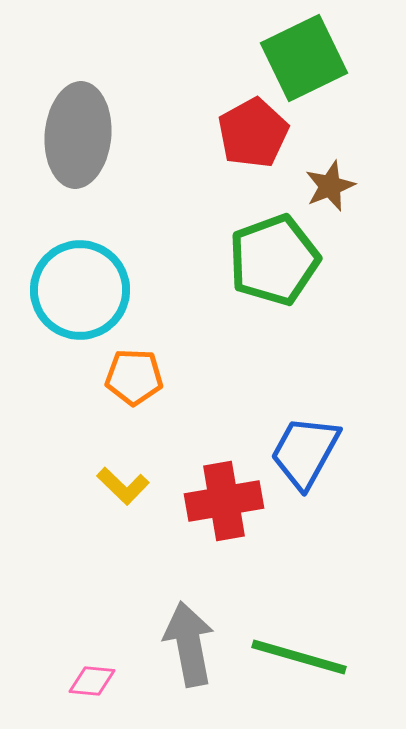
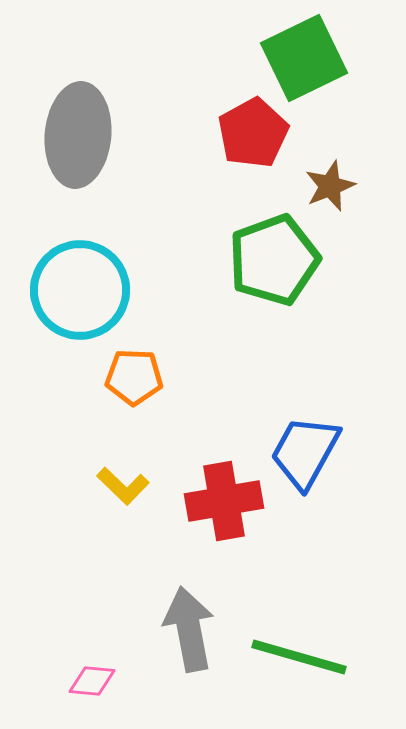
gray arrow: moved 15 px up
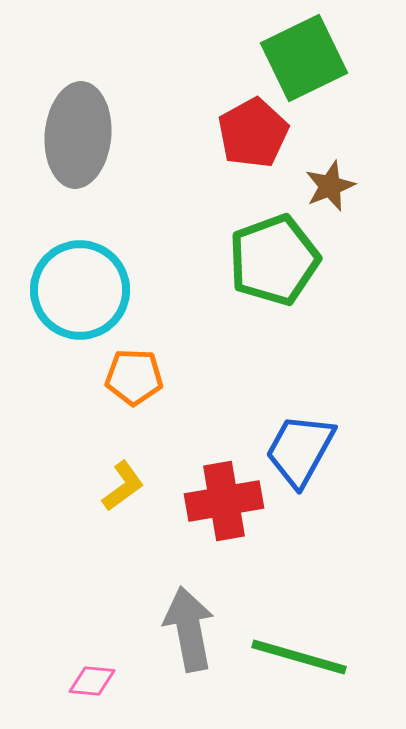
blue trapezoid: moved 5 px left, 2 px up
yellow L-shape: rotated 80 degrees counterclockwise
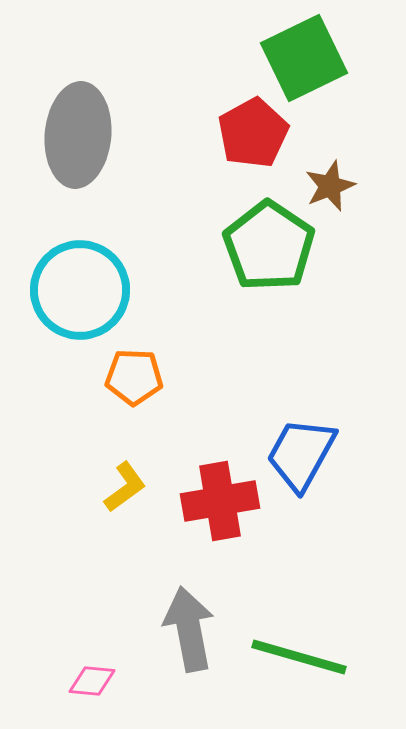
green pentagon: moved 5 px left, 14 px up; rotated 18 degrees counterclockwise
blue trapezoid: moved 1 px right, 4 px down
yellow L-shape: moved 2 px right, 1 px down
red cross: moved 4 px left
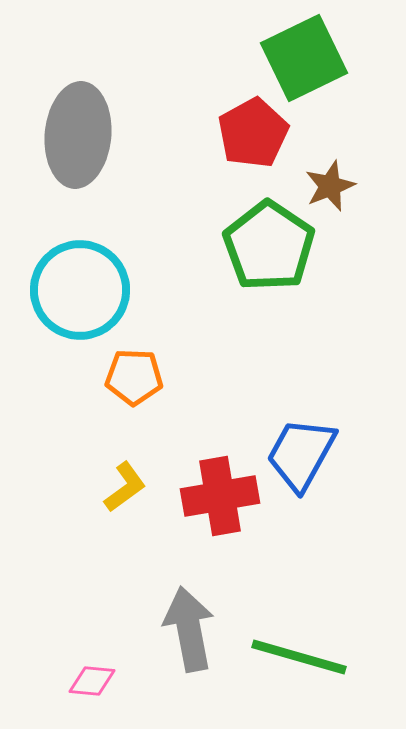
red cross: moved 5 px up
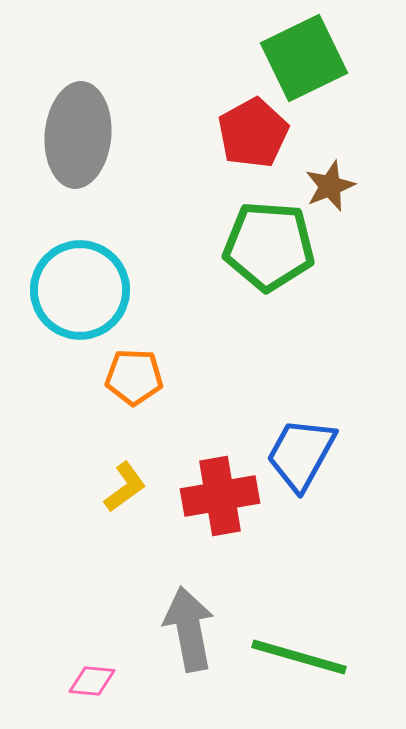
green pentagon: rotated 30 degrees counterclockwise
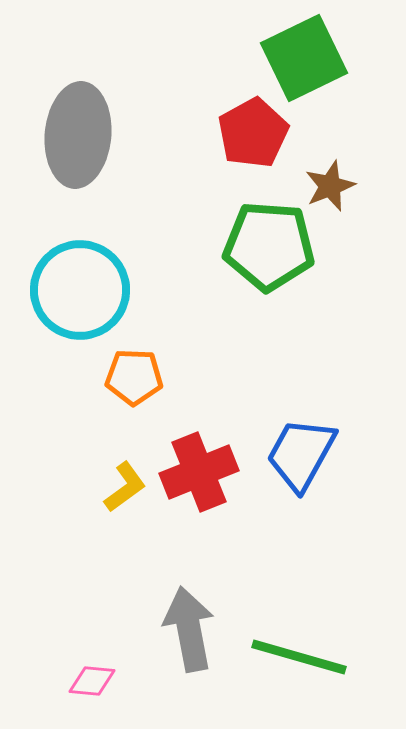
red cross: moved 21 px left, 24 px up; rotated 12 degrees counterclockwise
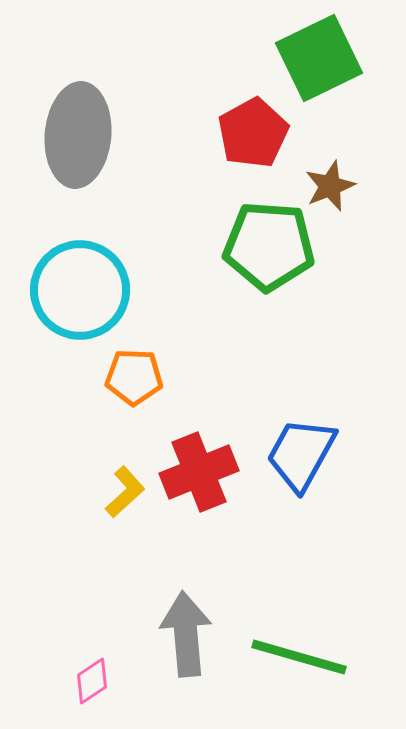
green square: moved 15 px right
yellow L-shape: moved 5 px down; rotated 6 degrees counterclockwise
gray arrow: moved 3 px left, 5 px down; rotated 6 degrees clockwise
pink diamond: rotated 39 degrees counterclockwise
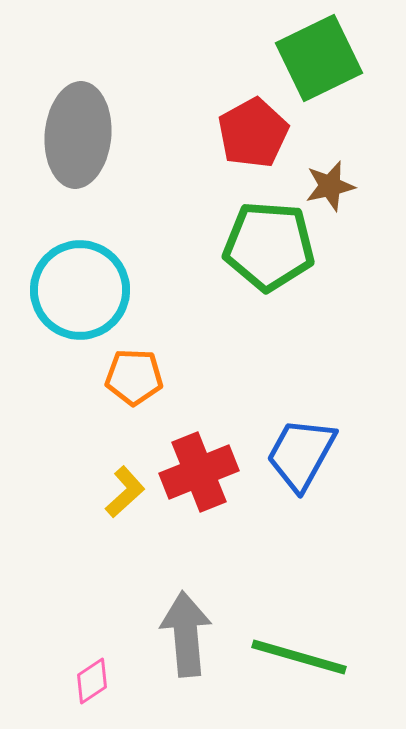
brown star: rotated 9 degrees clockwise
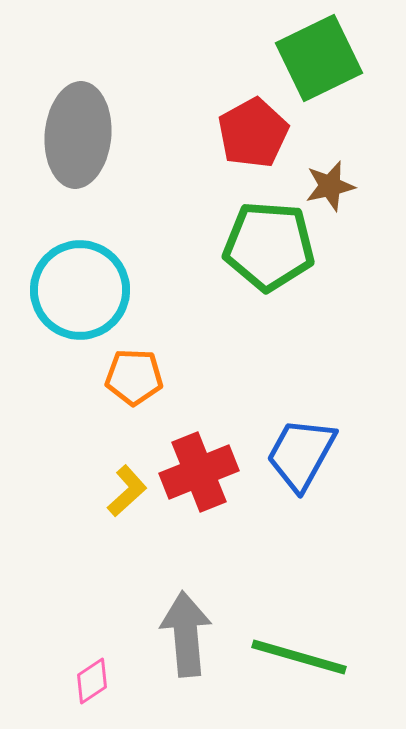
yellow L-shape: moved 2 px right, 1 px up
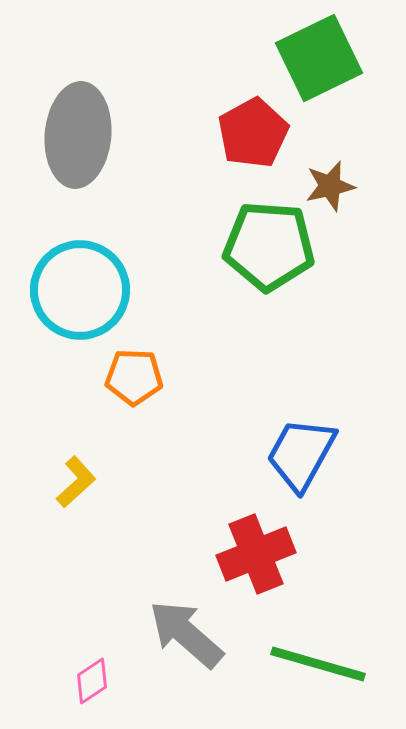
red cross: moved 57 px right, 82 px down
yellow L-shape: moved 51 px left, 9 px up
gray arrow: rotated 44 degrees counterclockwise
green line: moved 19 px right, 7 px down
